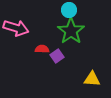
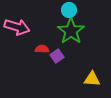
pink arrow: moved 1 px right, 1 px up
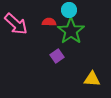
pink arrow: moved 1 px left, 3 px up; rotated 25 degrees clockwise
red semicircle: moved 7 px right, 27 px up
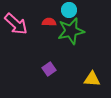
green star: rotated 24 degrees clockwise
purple square: moved 8 px left, 13 px down
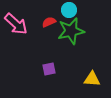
red semicircle: rotated 24 degrees counterclockwise
purple square: rotated 24 degrees clockwise
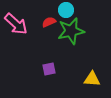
cyan circle: moved 3 px left
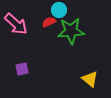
cyan circle: moved 7 px left
green star: rotated 8 degrees clockwise
purple square: moved 27 px left
yellow triangle: moved 2 px left; rotated 36 degrees clockwise
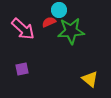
pink arrow: moved 7 px right, 5 px down
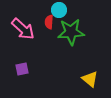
red semicircle: rotated 64 degrees counterclockwise
green star: moved 1 px down
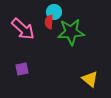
cyan circle: moved 5 px left, 2 px down
